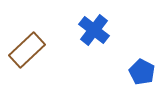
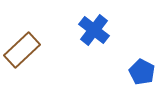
brown rectangle: moved 5 px left
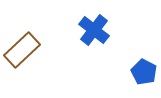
blue pentagon: moved 2 px right
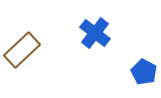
blue cross: moved 1 px right, 3 px down
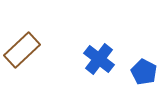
blue cross: moved 4 px right, 26 px down
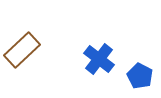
blue pentagon: moved 4 px left, 4 px down
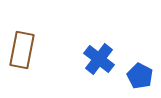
brown rectangle: rotated 36 degrees counterclockwise
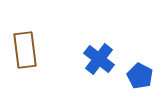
brown rectangle: moved 3 px right; rotated 18 degrees counterclockwise
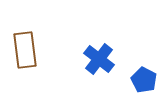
blue pentagon: moved 4 px right, 4 px down
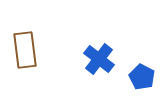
blue pentagon: moved 2 px left, 3 px up
